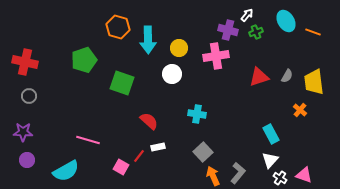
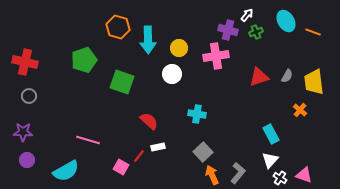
green square: moved 1 px up
orange arrow: moved 1 px left, 1 px up
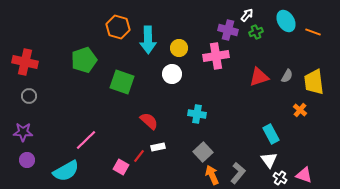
pink line: moved 2 px left; rotated 60 degrees counterclockwise
white triangle: moved 1 px left; rotated 18 degrees counterclockwise
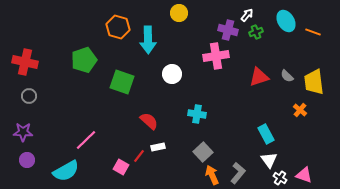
yellow circle: moved 35 px up
gray semicircle: rotated 104 degrees clockwise
cyan rectangle: moved 5 px left
